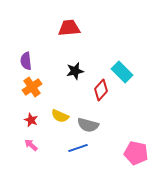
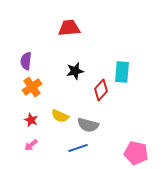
purple semicircle: rotated 12 degrees clockwise
cyan rectangle: rotated 50 degrees clockwise
pink arrow: rotated 80 degrees counterclockwise
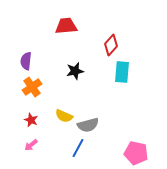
red trapezoid: moved 3 px left, 2 px up
red diamond: moved 10 px right, 45 px up
yellow semicircle: moved 4 px right
gray semicircle: rotated 30 degrees counterclockwise
blue line: rotated 42 degrees counterclockwise
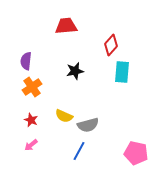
blue line: moved 1 px right, 3 px down
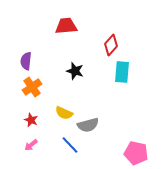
black star: rotated 30 degrees clockwise
yellow semicircle: moved 3 px up
blue line: moved 9 px left, 6 px up; rotated 72 degrees counterclockwise
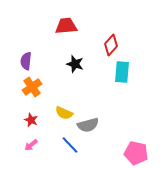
black star: moved 7 px up
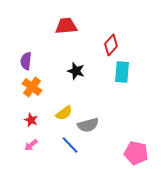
black star: moved 1 px right, 7 px down
orange cross: rotated 18 degrees counterclockwise
yellow semicircle: rotated 60 degrees counterclockwise
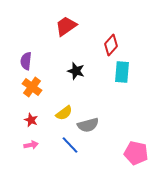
red trapezoid: rotated 30 degrees counterclockwise
pink arrow: rotated 152 degrees counterclockwise
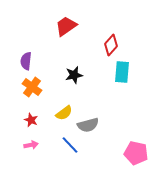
black star: moved 2 px left, 4 px down; rotated 30 degrees counterclockwise
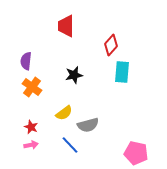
red trapezoid: rotated 55 degrees counterclockwise
red star: moved 7 px down
